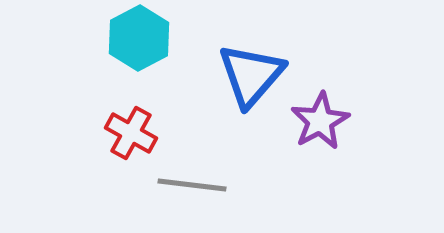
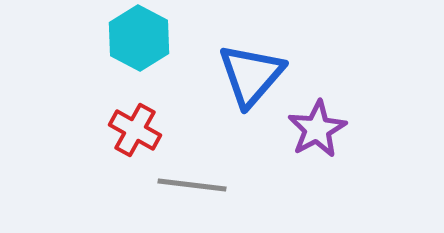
cyan hexagon: rotated 4 degrees counterclockwise
purple star: moved 3 px left, 8 px down
red cross: moved 4 px right, 3 px up
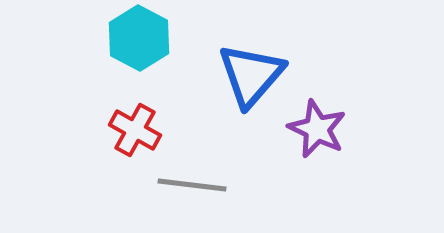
purple star: rotated 18 degrees counterclockwise
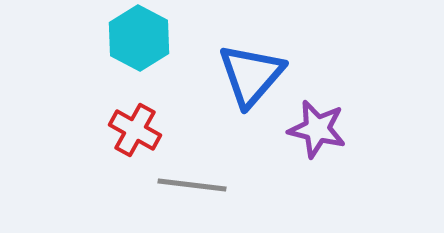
purple star: rotated 12 degrees counterclockwise
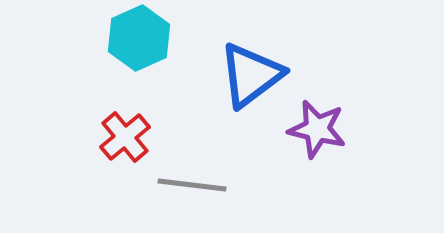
cyan hexagon: rotated 8 degrees clockwise
blue triangle: rotated 12 degrees clockwise
red cross: moved 10 px left, 7 px down; rotated 21 degrees clockwise
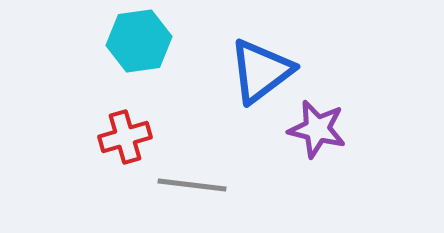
cyan hexagon: moved 3 px down; rotated 16 degrees clockwise
blue triangle: moved 10 px right, 4 px up
red cross: rotated 24 degrees clockwise
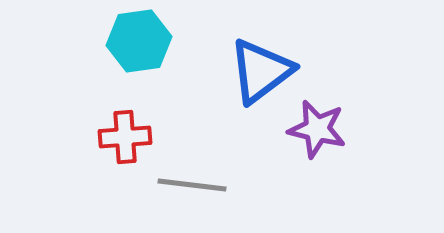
red cross: rotated 12 degrees clockwise
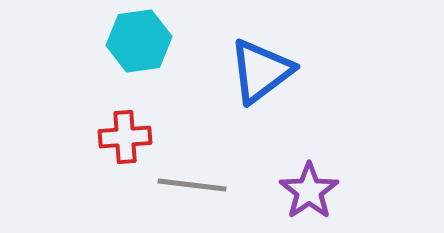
purple star: moved 8 px left, 62 px down; rotated 24 degrees clockwise
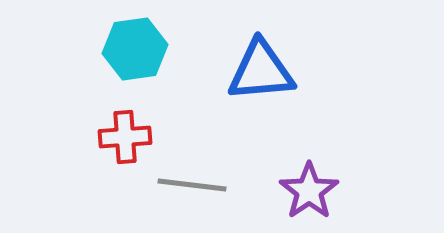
cyan hexagon: moved 4 px left, 8 px down
blue triangle: rotated 32 degrees clockwise
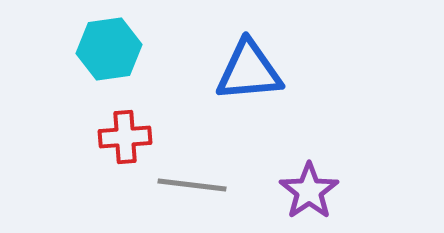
cyan hexagon: moved 26 px left
blue triangle: moved 12 px left
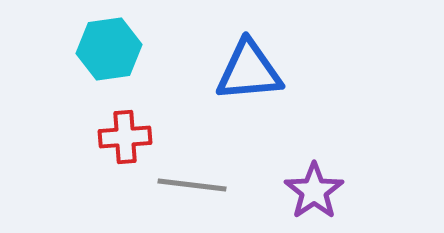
purple star: moved 5 px right
